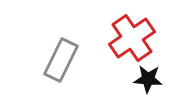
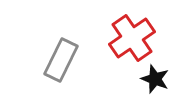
black star: moved 7 px right; rotated 16 degrees clockwise
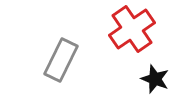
red cross: moved 9 px up
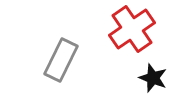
black star: moved 2 px left, 1 px up
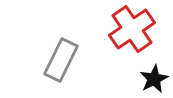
black star: moved 1 px right, 1 px down; rotated 24 degrees clockwise
